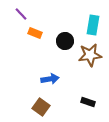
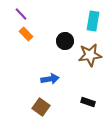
cyan rectangle: moved 4 px up
orange rectangle: moved 9 px left, 1 px down; rotated 24 degrees clockwise
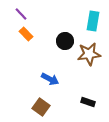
brown star: moved 1 px left, 1 px up
blue arrow: rotated 36 degrees clockwise
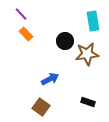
cyan rectangle: rotated 18 degrees counterclockwise
brown star: moved 2 px left
blue arrow: rotated 54 degrees counterclockwise
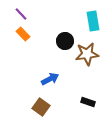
orange rectangle: moved 3 px left
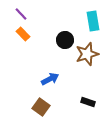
black circle: moved 1 px up
brown star: rotated 10 degrees counterclockwise
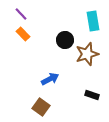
black rectangle: moved 4 px right, 7 px up
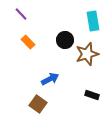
orange rectangle: moved 5 px right, 8 px down
brown square: moved 3 px left, 3 px up
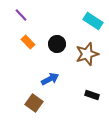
purple line: moved 1 px down
cyan rectangle: rotated 48 degrees counterclockwise
black circle: moved 8 px left, 4 px down
brown square: moved 4 px left, 1 px up
